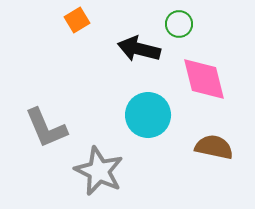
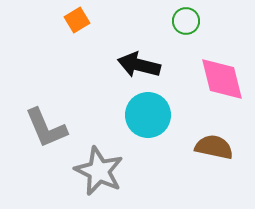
green circle: moved 7 px right, 3 px up
black arrow: moved 16 px down
pink diamond: moved 18 px right
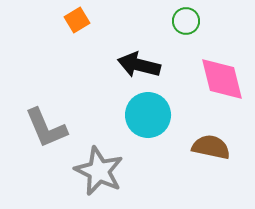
brown semicircle: moved 3 px left
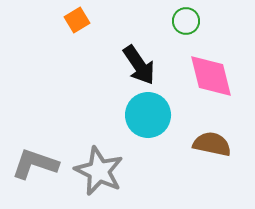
black arrow: rotated 138 degrees counterclockwise
pink diamond: moved 11 px left, 3 px up
gray L-shape: moved 11 px left, 36 px down; rotated 132 degrees clockwise
brown semicircle: moved 1 px right, 3 px up
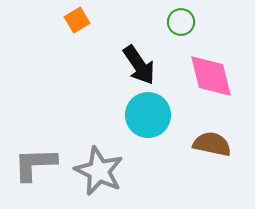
green circle: moved 5 px left, 1 px down
gray L-shape: rotated 21 degrees counterclockwise
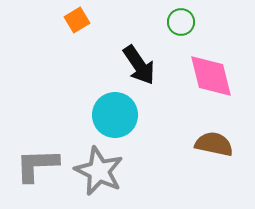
cyan circle: moved 33 px left
brown semicircle: moved 2 px right
gray L-shape: moved 2 px right, 1 px down
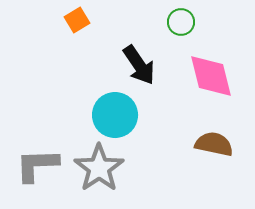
gray star: moved 3 px up; rotated 12 degrees clockwise
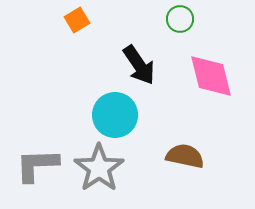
green circle: moved 1 px left, 3 px up
brown semicircle: moved 29 px left, 12 px down
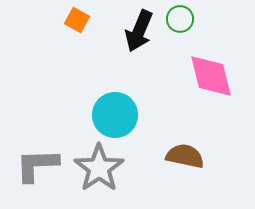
orange square: rotated 30 degrees counterclockwise
black arrow: moved 34 px up; rotated 57 degrees clockwise
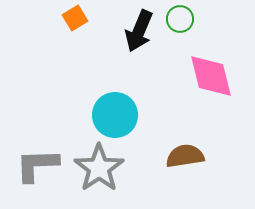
orange square: moved 2 px left, 2 px up; rotated 30 degrees clockwise
brown semicircle: rotated 21 degrees counterclockwise
